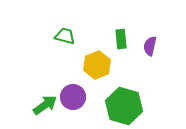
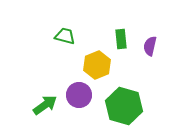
purple circle: moved 6 px right, 2 px up
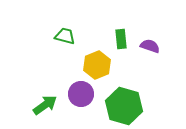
purple semicircle: rotated 96 degrees clockwise
purple circle: moved 2 px right, 1 px up
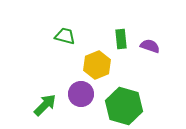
green arrow: rotated 10 degrees counterclockwise
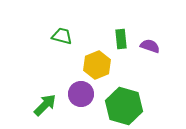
green trapezoid: moved 3 px left
